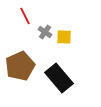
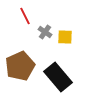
yellow square: moved 1 px right
black rectangle: moved 1 px left, 1 px up
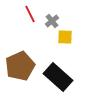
red line: moved 5 px right, 2 px up
gray cross: moved 7 px right, 11 px up; rotated 16 degrees clockwise
black rectangle: rotated 8 degrees counterclockwise
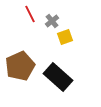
yellow square: rotated 21 degrees counterclockwise
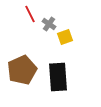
gray cross: moved 3 px left, 3 px down; rotated 16 degrees counterclockwise
brown pentagon: moved 2 px right, 4 px down
black rectangle: rotated 44 degrees clockwise
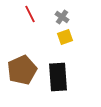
gray cross: moved 13 px right, 7 px up
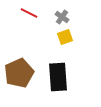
red line: moved 1 px left, 1 px up; rotated 36 degrees counterclockwise
brown pentagon: moved 3 px left, 3 px down
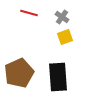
red line: rotated 12 degrees counterclockwise
